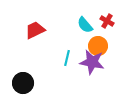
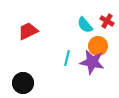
red trapezoid: moved 7 px left, 1 px down
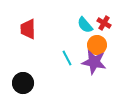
red cross: moved 3 px left, 2 px down
red trapezoid: moved 2 px up; rotated 65 degrees counterclockwise
orange circle: moved 1 px left, 1 px up
cyan line: rotated 42 degrees counterclockwise
purple star: moved 2 px right
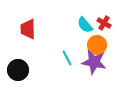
black circle: moved 5 px left, 13 px up
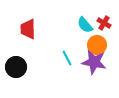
black circle: moved 2 px left, 3 px up
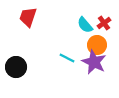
red cross: rotated 24 degrees clockwise
red trapezoid: moved 12 px up; rotated 20 degrees clockwise
cyan line: rotated 35 degrees counterclockwise
purple star: rotated 15 degrees clockwise
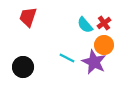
orange circle: moved 7 px right
black circle: moved 7 px right
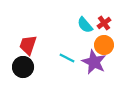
red trapezoid: moved 28 px down
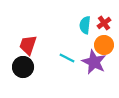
cyan semicircle: rotated 48 degrees clockwise
